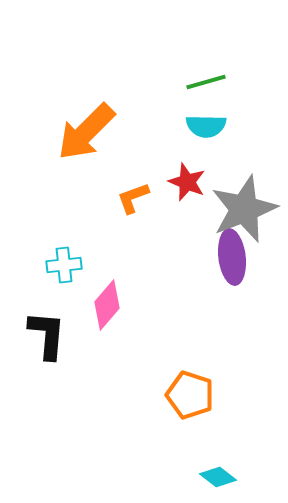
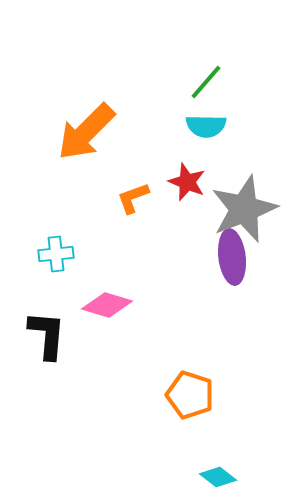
green line: rotated 33 degrees counterclockwise
cyan cross: moved 8 px left, 11 px up
pink diamond: rotated 66 degrees clockwise
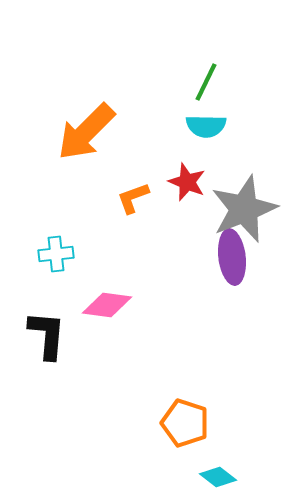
green line: rotated 15 degrees counterclockwise
pink diamond: rotated 9 degrees counterclockwise
orange pentagon: moved 5 px left, 28 px down
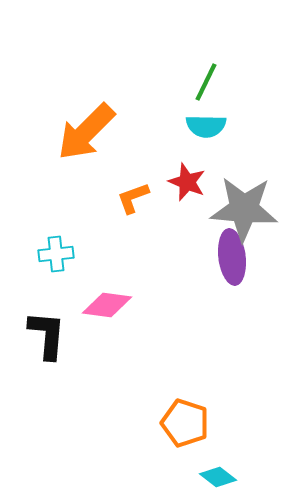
gray star: rotated 26 degrees clockwise
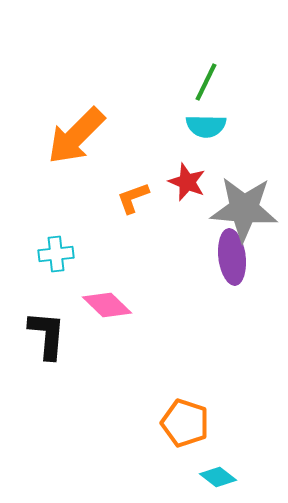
orange arrow: moved 10 px left, 4 px down
pink diamond: rotated 36 degrees clockwise
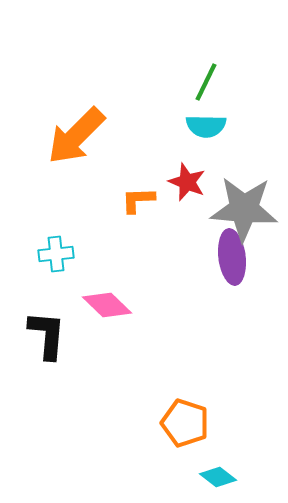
orange L-shape: moved 5 px right, 2 px down; rotated 18 degrees clockwise
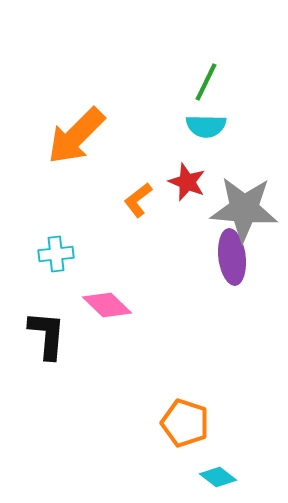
orange L-shape: rotated 36 degrees counterclockwise
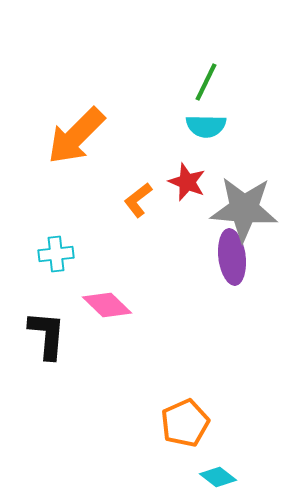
orange pentagon: rotated 30 degrees clockwise
